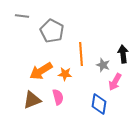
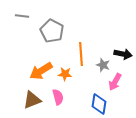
black arrow: rotated 108 degrees clockwise
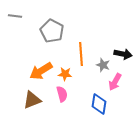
gray line: moved 7 px left
pink semicircle: moved 4 px right, 3 px up
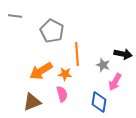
orange line: moved 4 px left
brown triangle: moved 2 px down
blue diamond: moved 2 px up
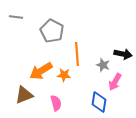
gray line: moved 1 px right, 1 px down
orange star: moved 1 px left, 1 px down
pink semicircle: moved 6 px left, 9 px down
brown triangle: moved 8 px left, 7 px up
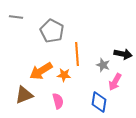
pink semicircle: moved 2 px right, 2 px up
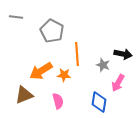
pink arrow: moved 3 px right, 1 px down
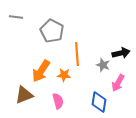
black arrow: moved 2 px left, 1 px up; rotated 24 degrees counterclockwise
orange arrow: rotated 25 degrees counterclockwise
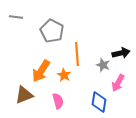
orange star: rotated 24 degrees clockwise
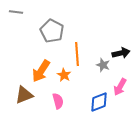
gray line: moved 5 px up
pink arrow: moved 2 px right, 4 px down
blue diamond: rotated 60 degrees clockwise
